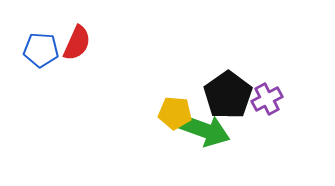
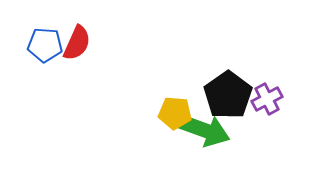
blue pentagon: moved 4 px right, 5 px up
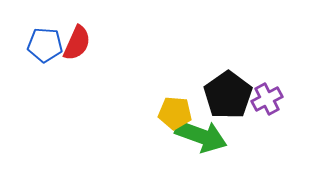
green arrow: moved 3 px left, 6 px down
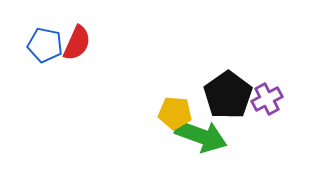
blue pentagon: rotated 8 degrees clockwise
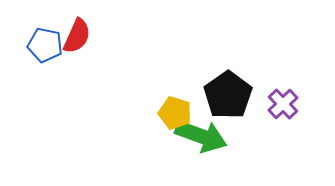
red semicircle: moved 7 px up
purple cross: moved 16 px right, 5 px down; rotated 16 degrees counterclockwise
yellow pentagon: rotated 12 degrees clockwise
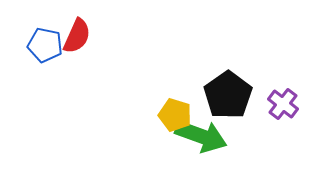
purple cross: rotated 8 degrees counterclockwise
yellow pentagon: moved 2 px down
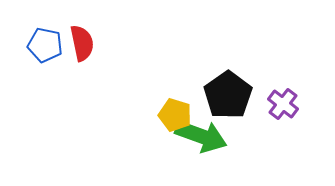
red semicircle: moved 5 px right, 7 px down; rotated 36 degrees counterclockwise
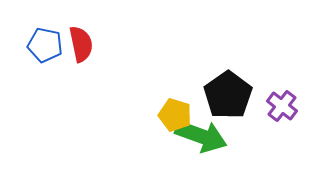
red semicircle: moved 1 px left, 1 px down
purple cross: moved 1 px left, 2 px down
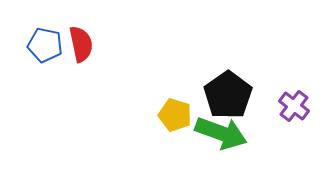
purple cross: moved 12 px right
green arrow: moved 20 px right, 3 px up
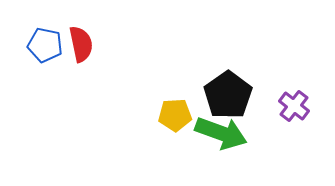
yellow pentagon: rotated 20 degrees counterclockwise
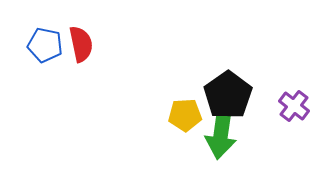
yellow pentagon: moved 10 px right
green arrow: rotated 78 degrees clockwise
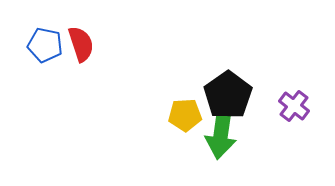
red semicircle: rotated 6 degrees counterclockwise
